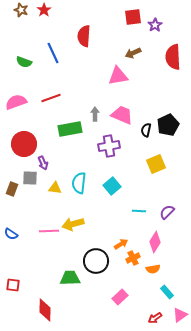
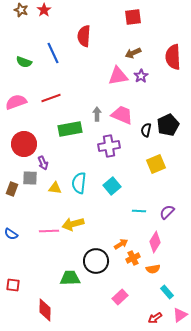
purple star at (155, 25): moved 14 px left, 51 px down
gray arrow at (95, 114): moved 2 px right
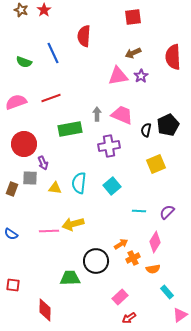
red arrow at (155, 318): moved 26 px left
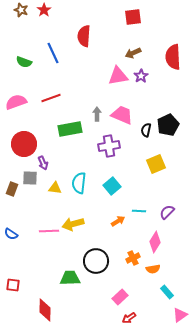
orange arrow at (121, 244): moved 3 px left, 23 px up
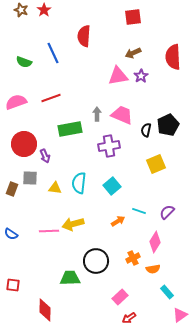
purple arrow at (43, 163): moved 2 px right, 7 px up
cyan line at (139, 211): rotated 16 degrees clockwise
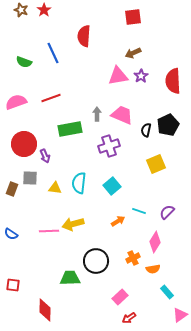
red semicircle at (173, 57): moved 24 px down
purple cross at (109, 146): rotated 10 degrees counterclockwise
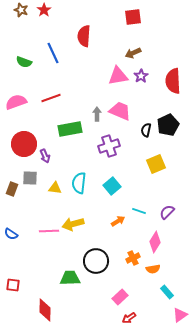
pink trapezoid at (122, 115): moved 2 px left, 4 px up
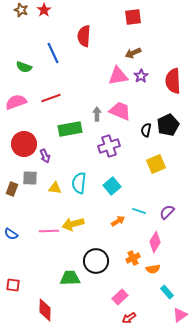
green semicircle at (24, 62): moved 5 px down
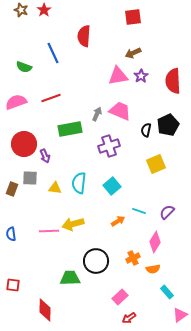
gray arrow at (97, 114): rotated 24 degrees clockwise
blue semicircle at (11, 234): rotated 48 degrees clockwise
